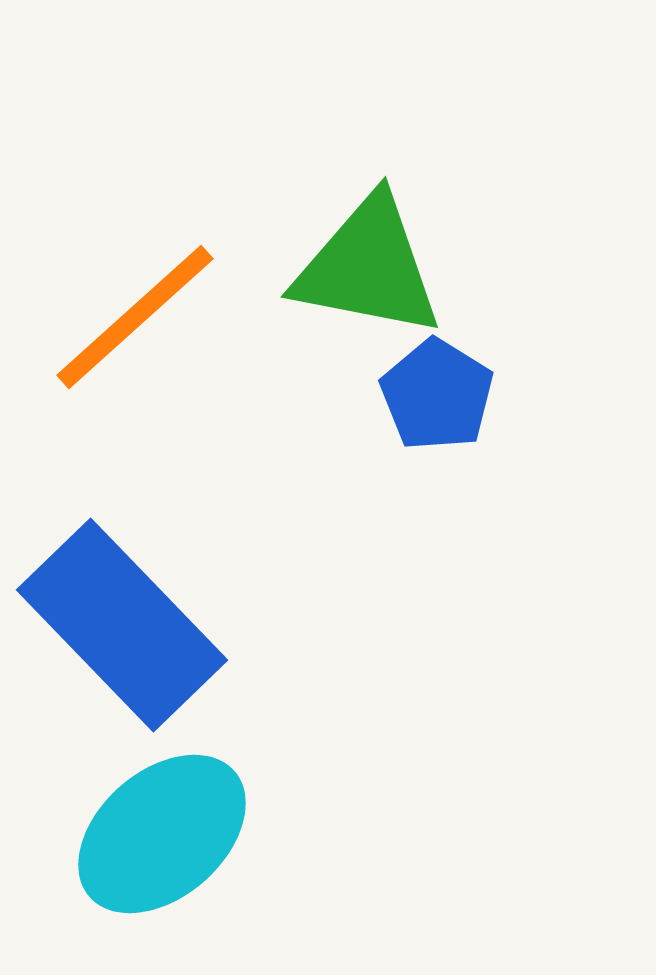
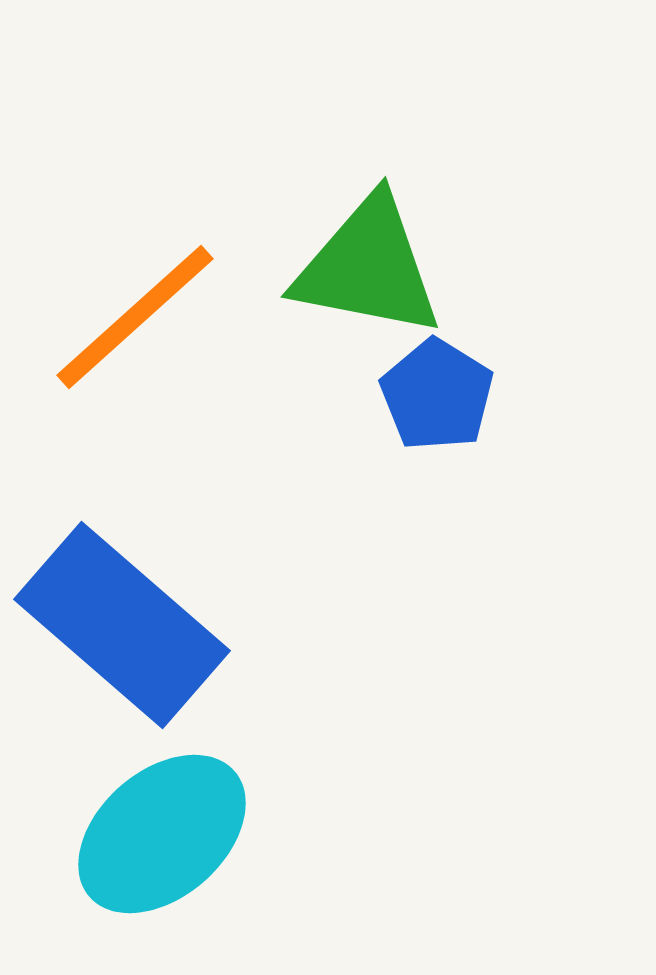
blue rectangle: rotated 5 degrees counterclockwise
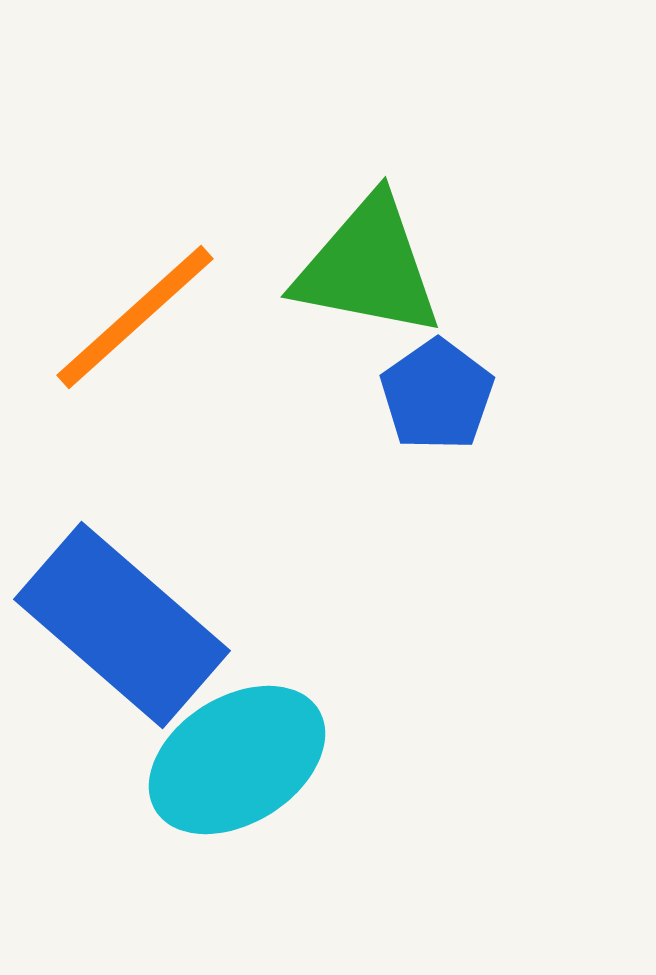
blue pentagon: rotated 5 degrees clockwise
cyan ellipse: moved 75 px right, 74 px up; rotated 9 degrees clockwise
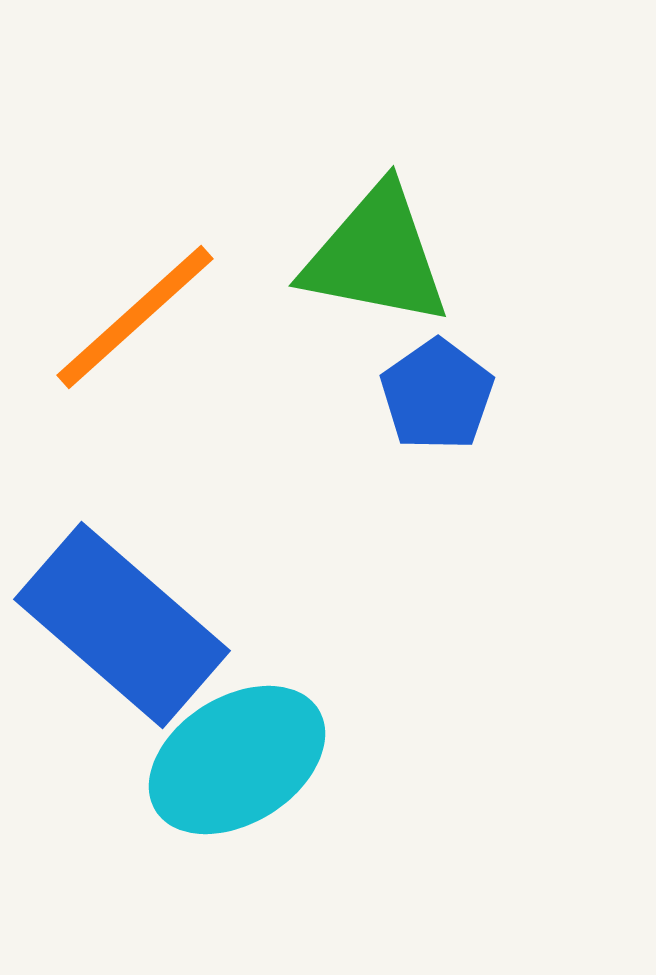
green triangle: moved 8 px right, 11 px up
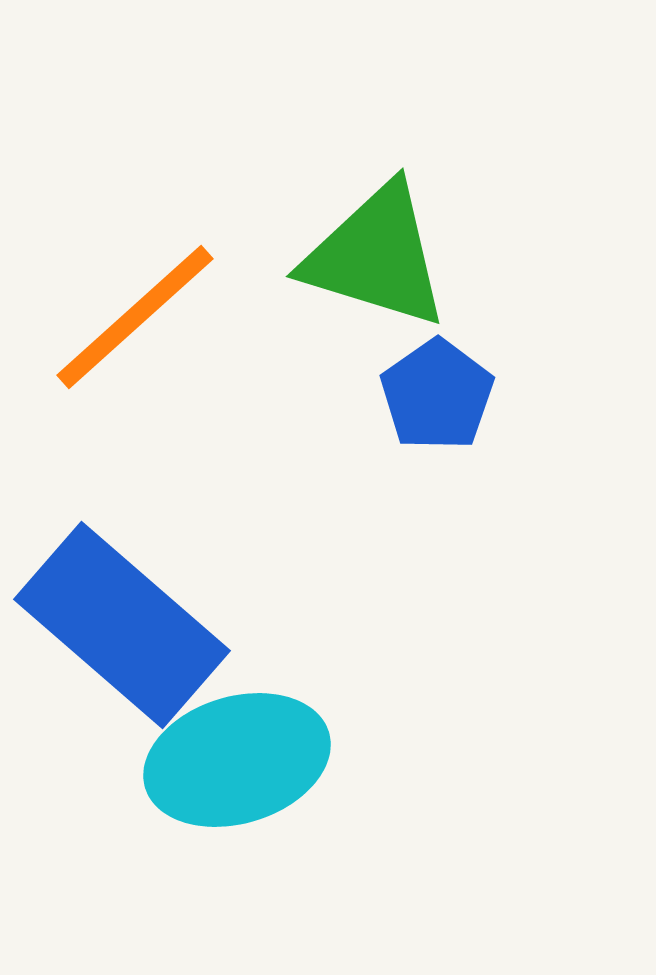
green triangle: rotated 6 degrees clockwise
cyan ellipse: rotated 15 degrees clockwise
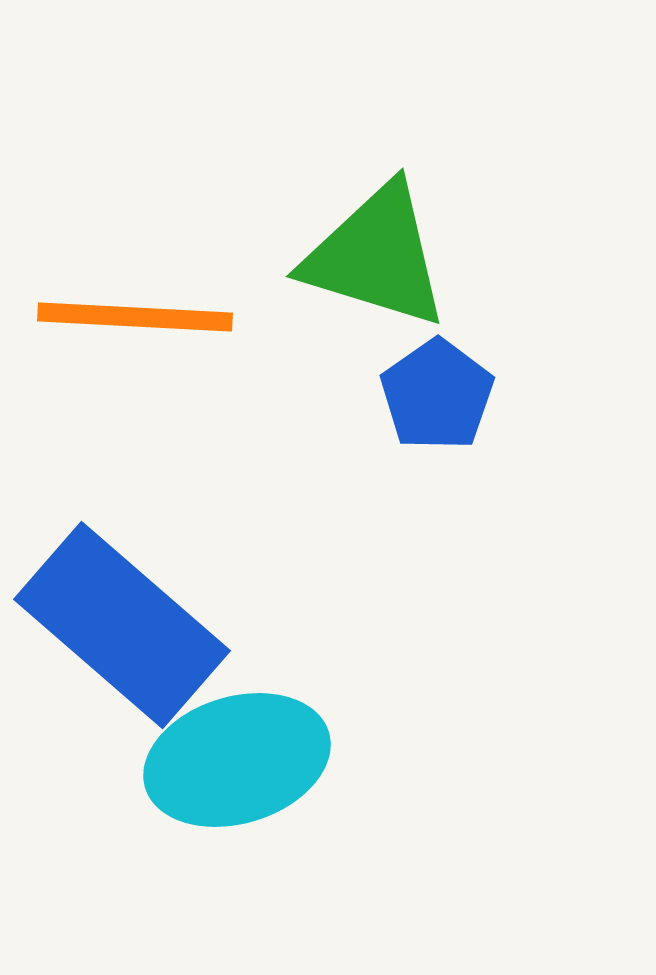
orange line: rotated 45 degrees clockwise
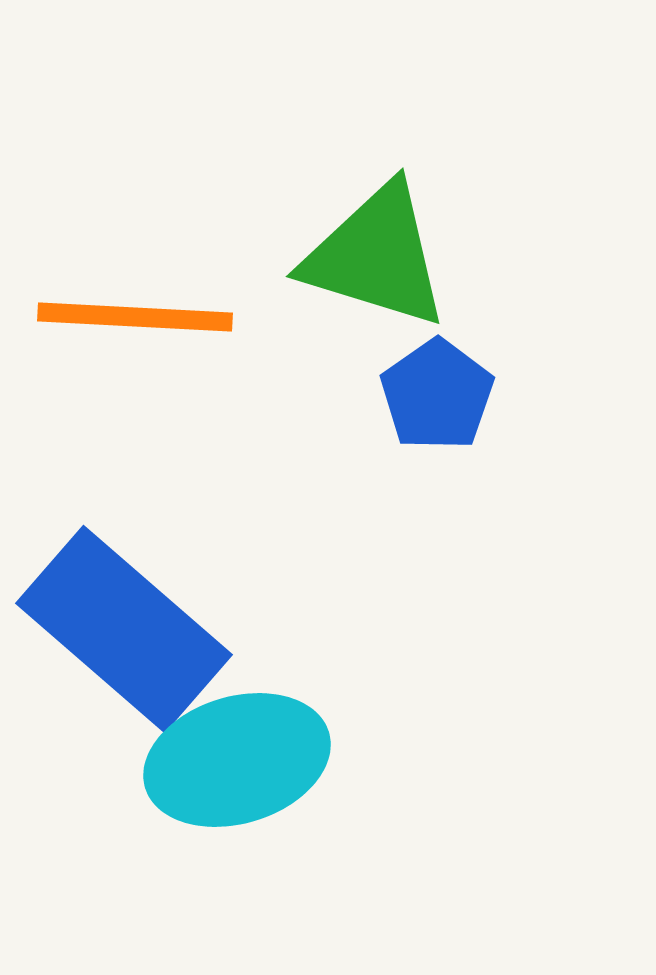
blue rectangle: moved 2 px right, 4 px down
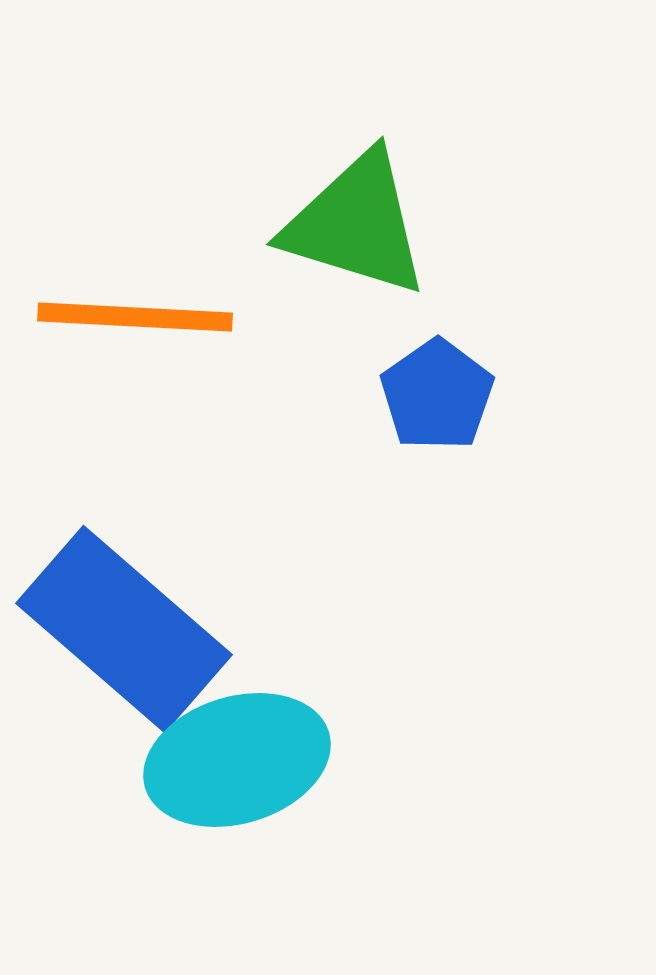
green triangle: moved 20 px left, 32 px up
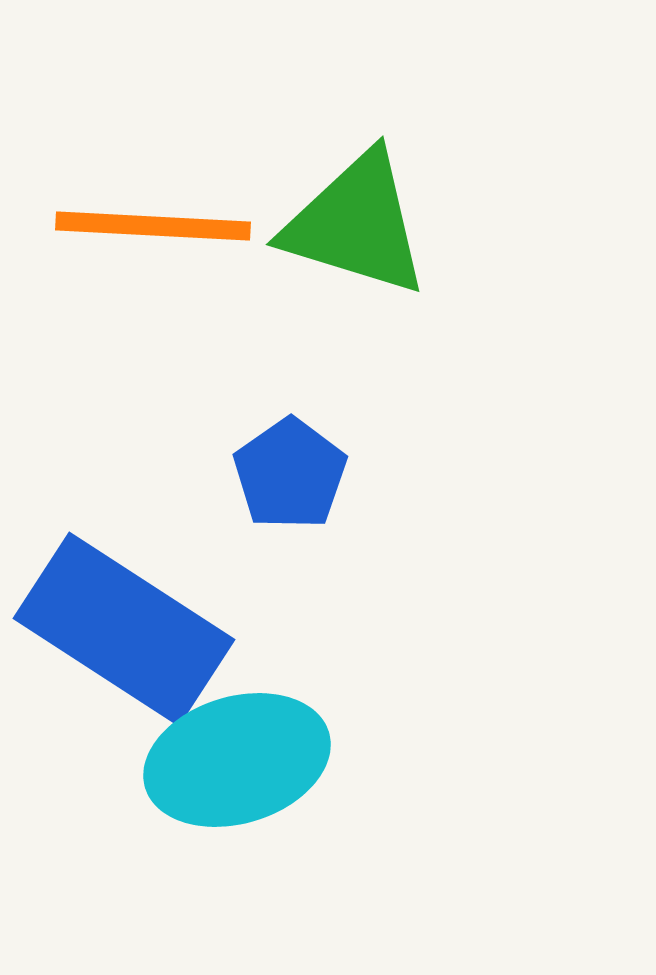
orange line: moved 18 px right, 91 px up
blue pentagon: moved 147 px left, 79 px down
blue rectangle: rotated 8 degrees counterclockwise
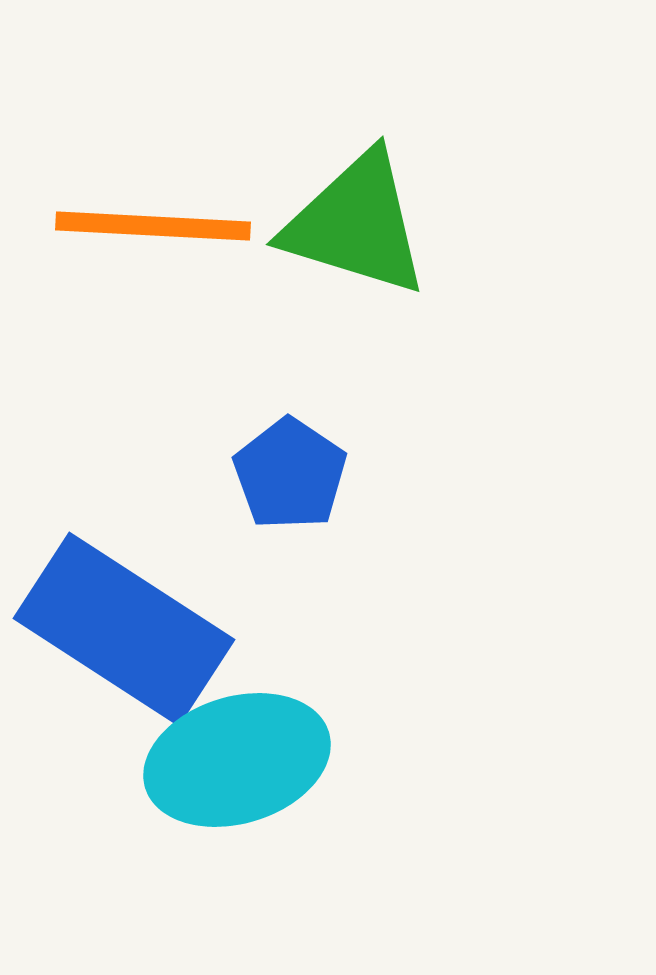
blue pentagon: rotated 3 degrees counterclockwise
